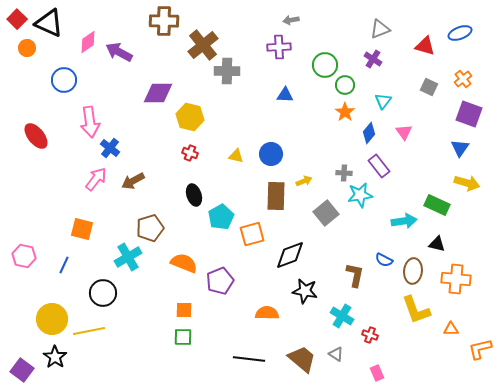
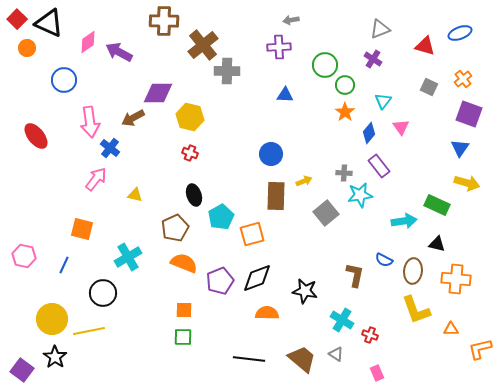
pink triangle at (404, 132): moved 3 px left, 5 px up
yellow triangle at (236, 156): moved 101 px left, 39 px down
brown arrow at (133, 181): moved 63 px up
brown pentagon at (150, 228): moved 25 px right; rotated 8 degrees counterclockwise
black diamond at (290, 255): moved 33 px left, 23 px down
cyan cross at (342, 316): moved 4 px down
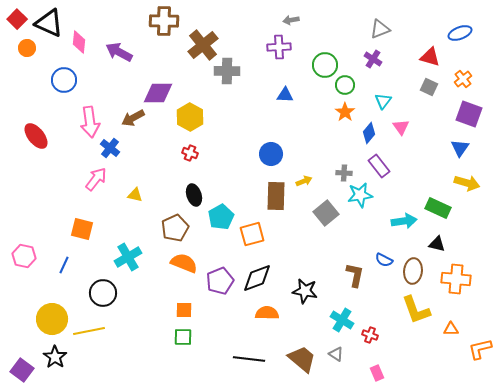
pink diamond at (88, 42): moved 9 px left; rotated 50 degrees counterclockwise
red triangle at (425, 46): moved 5 px right, 11 px down
yellow hexagon at (190, 117): rotated 16 degrees clockwise
green rectangle at (437, 205): moved 1 px right, 3 px down
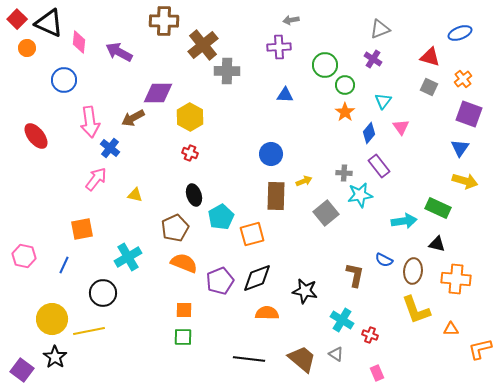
yellow arrow at (467, 183): moved 2 px left, 2 px up
orange square at (82, 229): rotated 25 degrees counterclockwise
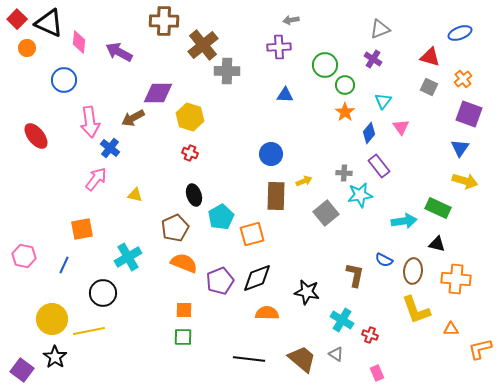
yellow hexagon at (190, 117): rotated 12 degrees counterclockwise
black star at (305, 291): moved 2 px right, 1 px down
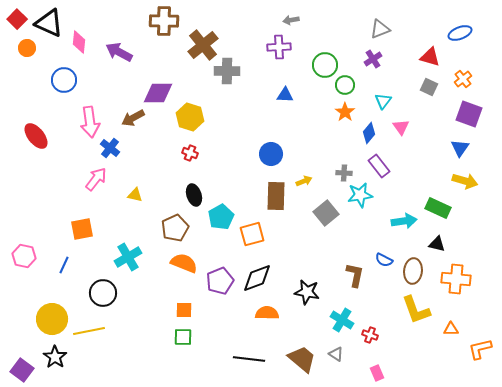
purple cross at (373, 59): rotated 24 degrees clockwise
